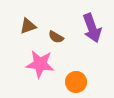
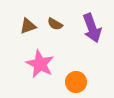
brown semicircle: moved 1 px left, 13 px up
pink star: rotated 20 degrees clockwise
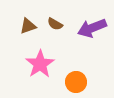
purple arrow: rotated 88 degrees clockwise
pink star: rotated 12 degrees clockwise
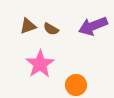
brown semicircle: moved 4 px left, 5 px down
purple arrow: moved 1 px right, 2 px up
orange circle: moved 3 px down
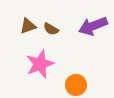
pink star: rotated 12 degrees clockwise
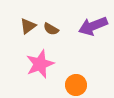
brown triangle: rotated 18 degrees counterclockwise
